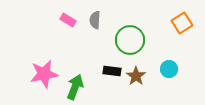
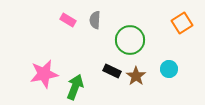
black rectangle: rotated 18 degrees clockwise
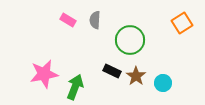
cyan circle: moved 6 px left, 14 px down
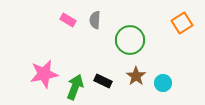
black rectangle: moved 9 px left, 10 px down
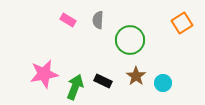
gray semicircle: moved 3 px right
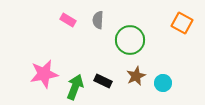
orange square: rotated 30 degrees counterclockwise
brown star: rotated 12 degrees clockwise
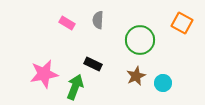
pink rectangle: moved 1 px left, 3 px down
green circle: moved 10 px right
black rectangle: moved 10 px left, 17 px up
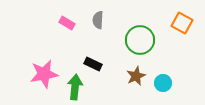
green arrow: rotated 15 degrees counterclockwise
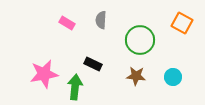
gray semicircle: moved 3 px right
brown star: rotated 30 degrees clockwise
cyan circle: moved 10 px right, 6 px up
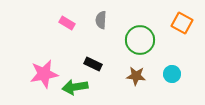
cyan circle: moved 1 px left, 3 px up
green arrow: rotated 105 degrees counterclockwise
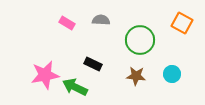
gray semicircle: rotated 90 degrees clockwise
pink star: moved 1 px right, 1 px down
green arrow: rotated 35 degrees clockwise
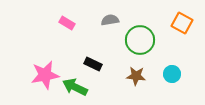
gray semicircle: moved 9 px right; rotated 12 degrees counterclockwise
